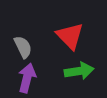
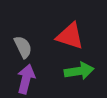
red triangle: rotated 28 degrees counterclockwise
purple arrow: moved 1 px left, 1 px down
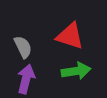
green arrow: moved 3 px left
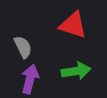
red triangle: moved 3 px right, 11 px up
purple arrow: moved 4 px right
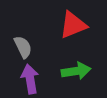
red triangle: rotated 40 degrees counterclockwise
purple arrow: rotated 24 degrees counterclockwise
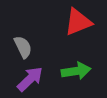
red triangle: moved 5 px right, 3 px up
purple arrow: rotated 56 degrees clockwise
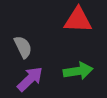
red triangle: moved 2 px up; rotated 24 degrees clockwise
green arrow: moved 2 px right
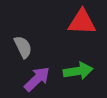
red triangle: moved 4 px right, 2 px down
purple arrow: moved 7 px right
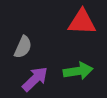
gray semicircle: rotated 50 degrees clockwise
purple arrow: moved 2 px left
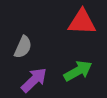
green arrow: rotated 20 degrees counterclockwise
purple arrow: moved 1 px left, 1 px down
